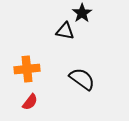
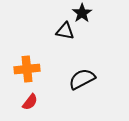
black semicircle: rotated 64 degrees counterclockwise
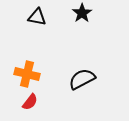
black triangle: moved 28 px left, 14 px up
orange cross: moved 5 px down; rotated 20 degrees clockwise
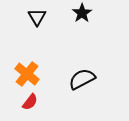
black triangle: rotated 48 degrees clockwise
orange cross: rotated 25 degrees clockwise
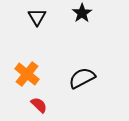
black semicircle: moved 1 px up
red semicircle: moved 9 px right, 3 px down; rotated 84 degrees counterclockwise
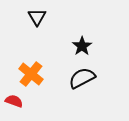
black star: moved 33 px down
orange cross: moved 4 px right
red semicircle: moved 25 px left, 4 px up; rotated 24 degrees counterclockwise
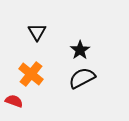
black triangle: moved 15 px down
black star: moved 2 px left, 4 px down
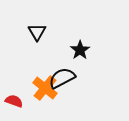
orange cross: moved 14 px right, 14 px down
black semicircle: moved 20 px left
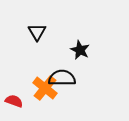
black star: rotated 12 degrees counterclockwise
black semicircle: rotated 28 degrees clockwise
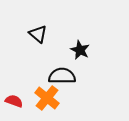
black triangle: moved 1 px right, 2 px down; rotated 18 degrees counterclockwise
black semicircle: moved 2 px up
orange cross: moved 2 px right, 10 px down
